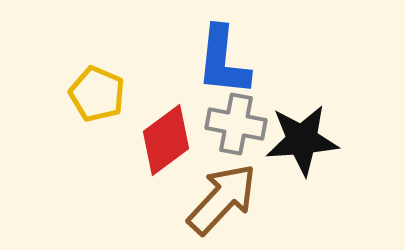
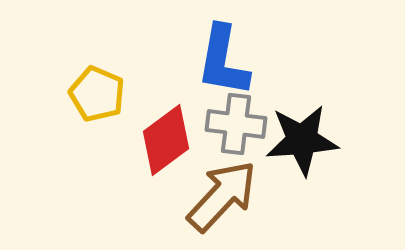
blue L-shape: rotated 4 degrees clockwise
gray cross: rotated 4 degrees counterclockwise
brown arrow: moved 3 px up
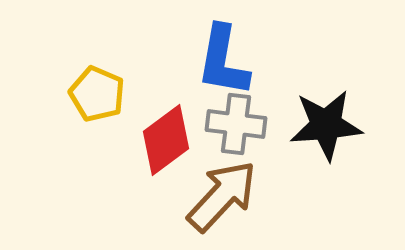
black star: moved 24 px right, 15 px up
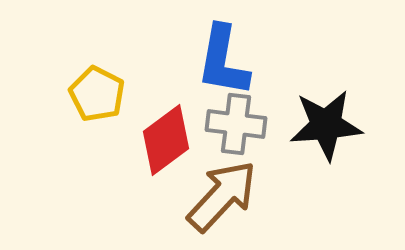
yellow pentagon: rotated 4 degrees clockwise
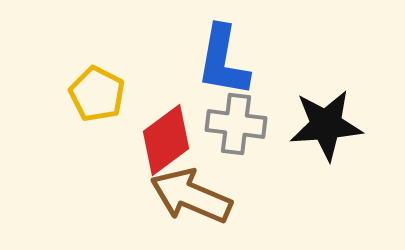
brown arrow: moved 31 px left; rotated 110 degrees counterclockwise
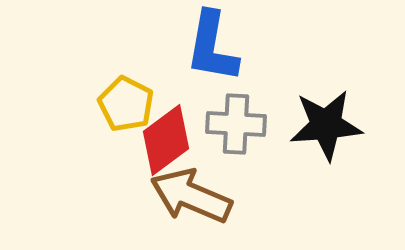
blue L-shape: moved 11 px left, 14 px up
yellow pentagon: moved 29 px right, 10 px down
gray cross: rotated 4 degrees counterclockwise
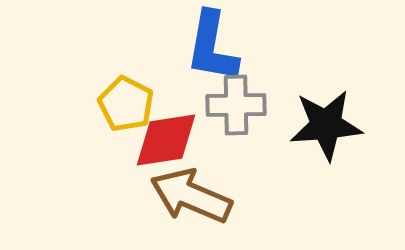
gray cross: moved 19 px up; rotated 4 degrees counterclockwise
red diamond: rotated 28 degrees clockwise
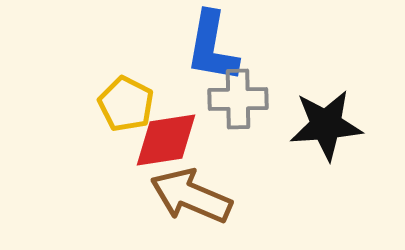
gray cross: moved 2 px right, 6 px up
